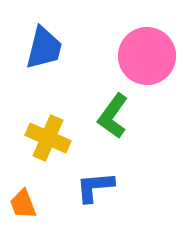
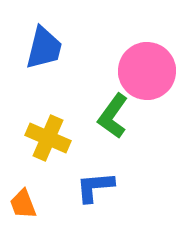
pink circle: moved 15 px down
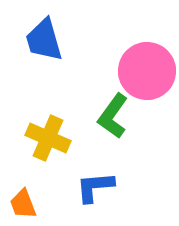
blue trapezoid: moved 8 px up; rotated 150 degrees clockwise
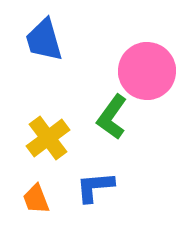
green L-shape: moved 1 px left, 1 px down
yellow cross: rotated 30 degrees clockwise
orange trapezoid: moved 13 px right, 5 px up
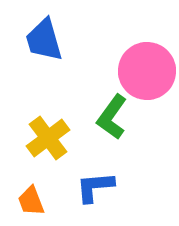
orange trapezoid: moved 5 px left, 2 px down
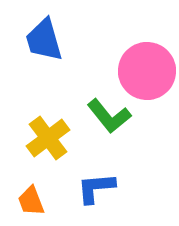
green L-shape: moved 3 px left, 1 px up; rotated 75 degrees counterclockwise
blue L-shape: moved 1 px right, 1 px down
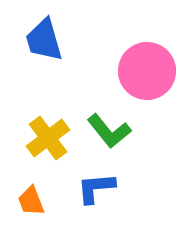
green L-shape: moved 15 px down
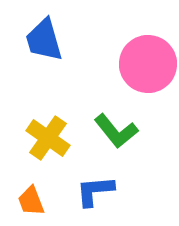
pink circle: moved 1 px right, 7 px up
green L-shape: moved 7 px right
yellow cross: rotated 18 degrees counterclockwise
blue L-shape: moved 1 px left, 3 px down
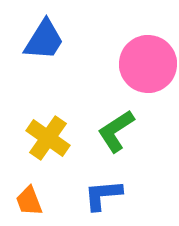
blue trapezoid: rotated 132 degrees counterclockwise
green L-shape: rotated 96 degrees clockwise
blue L-shape: moved 8 px right, 4 px down
orange trapezoid: moved 2 px left
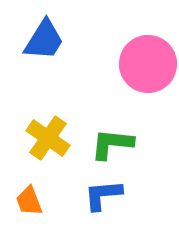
green L-shape: moved 4 px left, 13 px down; rotated 39 degrees clockwise
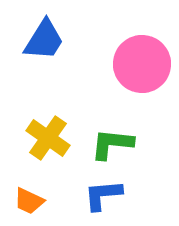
pink circle: moved 6 px left
orange trapezoid: rotated 44 degrees counterclockwise
